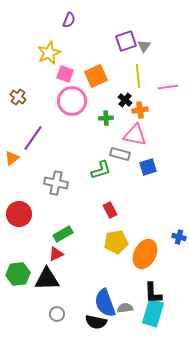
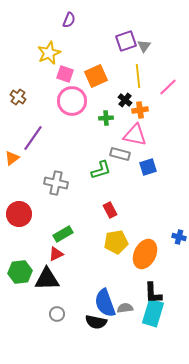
pink line: rotated 36 degrees counterclockwise
green hexagon: moved 2 px right, 2 px up
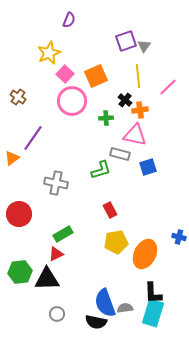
pink square: rotated 24 degrees clockwise
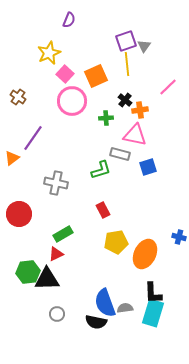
yellow line: moved 11 px left, 12 px up
red rectangle: moved 7 px left
green hexagon: moved 8 px right
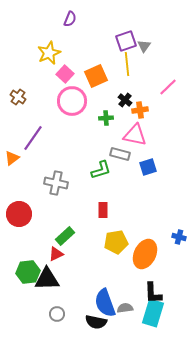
purple semicircle: moved 1 px right, 1 px up
red rectangle: rotated 28 degrees clockwise
green rectangle: moved 2 px right, 2 px down; rotated 12 degrees counterclockwise
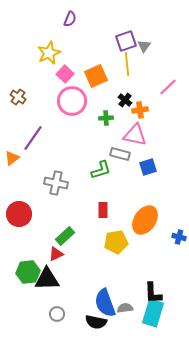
orange ellipse: moved 34 px up; rotated 8 degrees clockwise
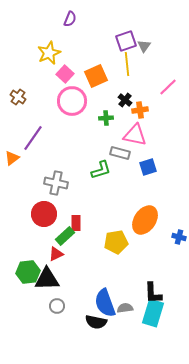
gray rectangle: moved 1 px up
red rectangle: moved 27 px left, 13 px down
red circle: moved 25 px right
gray circle: moved 8 px up
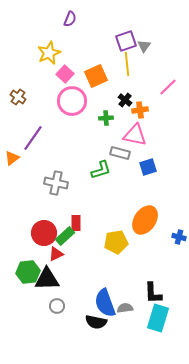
red circle: moved 19 px down
cyan rectangle: moved 5 px right, 5 px down
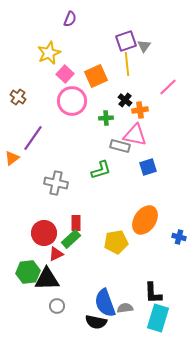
gray rectangle: moved 7 px up
green rectangle: moved 6 px right, 3 px down
